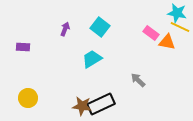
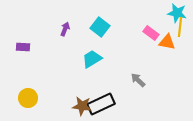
yellow line: rotated 72 degrees clockwise
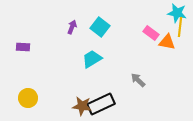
purple arrow: moved 7 px right, 2 px up
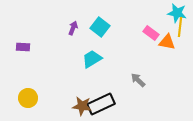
purple arrow: moved 1 px right, 1 px down
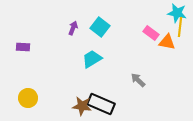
black rectangle: rotated 48 degrees clockwise
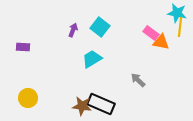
purple arrow: moved 2 px down
orange triangle: moved 6 px left
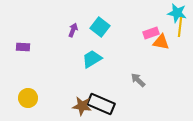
pink rectangle: rotated 56 degrees counterclockwise
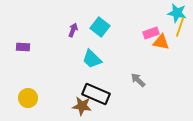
yellow line: rotated 12 degrees clockwise
cyan trapezoid: rotated 105 degrees counterclockwise
black rectangle: moved 5 px left, 10 px up
